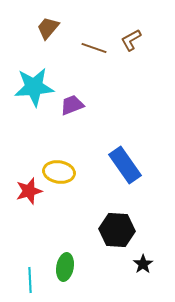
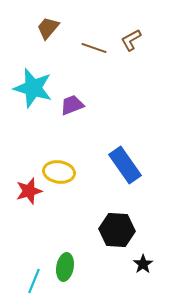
cyan star: moved 1 px left, 1 px down; rotated 21 degrees clockwise
cyan line: moved 4 px right, 1 px down; rotated 25 degrees clockwise
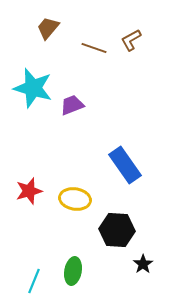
yellow ellipse: moved 16 px right, 27 px down
green ellipse: moved 8 px right, 4 px down
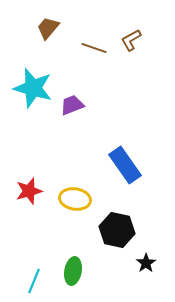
black hexagon: rotated 8 degrees clockwise
black star: moved 3 px right, 1 px up
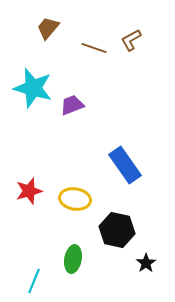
green ellipse: moved 12 px up
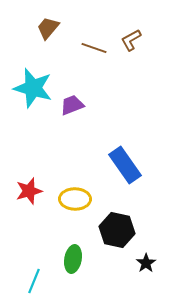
yellow ellipse: rotated 8 degrees counterclockwise
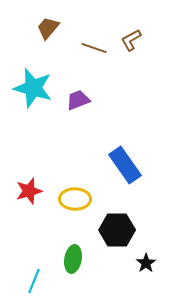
purple trapezoid: moved 6 px right, 5 px up
black hexagon: rotated 12 degrees counterclockwise
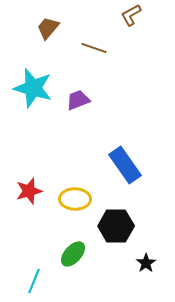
brown L-shape: moved 25 px up
black hexagon: moved 1 px left, 4 px up
green ellipse: moved 5 px up; rotated 32 degrees clockwise
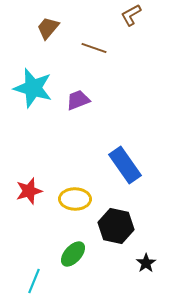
black hexagon: rotated 12 degrees clockwise
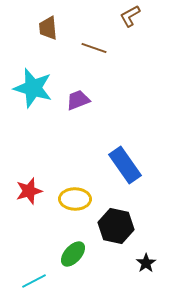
brown L-shape: moved 1 px left, 1 px down
brown trapezoid: rotated 45 degrees counterclockwise
cyan line: rotated 40 degrees clockwise
